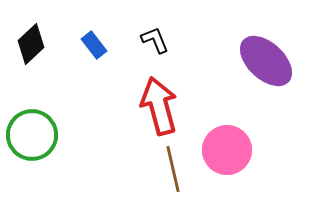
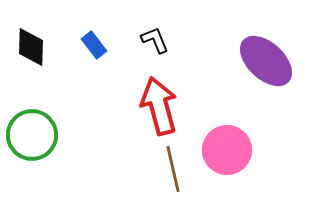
black diamond: moved 3 px down; rotated 45 degrees counterclockwise
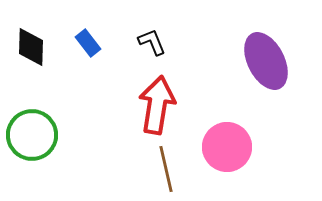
black L-shape: moved 3 px left, 2 px down
blue rectangle: moved 6 px left, 2 px up
purple ellipse: rotated 20 degrees clockwise
red arrow: moved 2 px left, 1 px up; rotated 24 degrees clockwise
pink circle: moved 3 px up
brown line: moved 7 px left
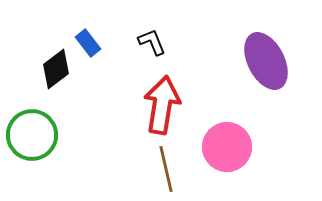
black diamond: moved 25 px right, 22 px down; rotated 51 degrees clockwise
red arrow: moved 5 px right
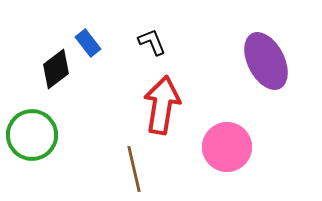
brown line: moved 32 px left
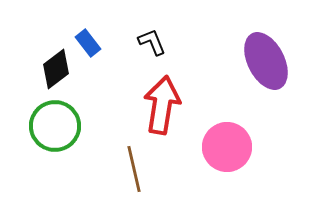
green circle: moved 23 px right, 9 px up
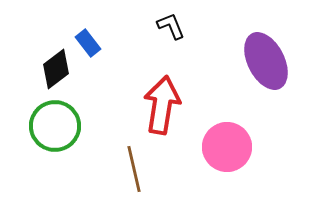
black L-shape: moved 19 px right, 16 px up
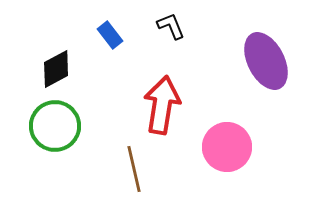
blue rectangle: moved 22 px right, 8 px up
black diamond: rotated 9 degrees clockwise
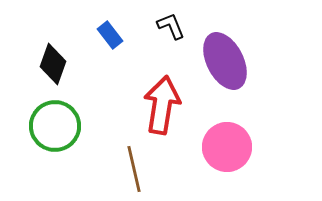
purple ellipse: moved 41 px left
black diamond: moved 3 px left, 5 px up; rotated 42 degrees counterclockwise
